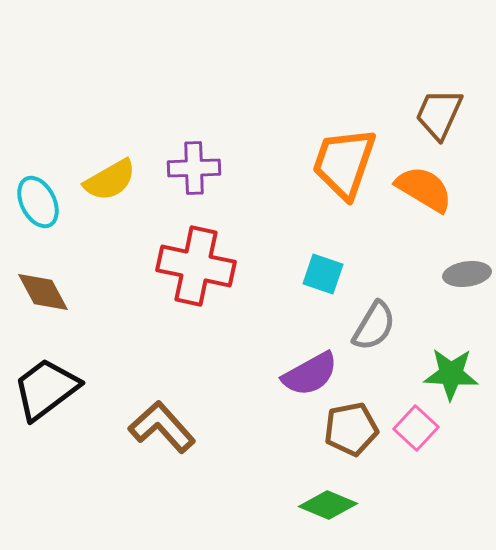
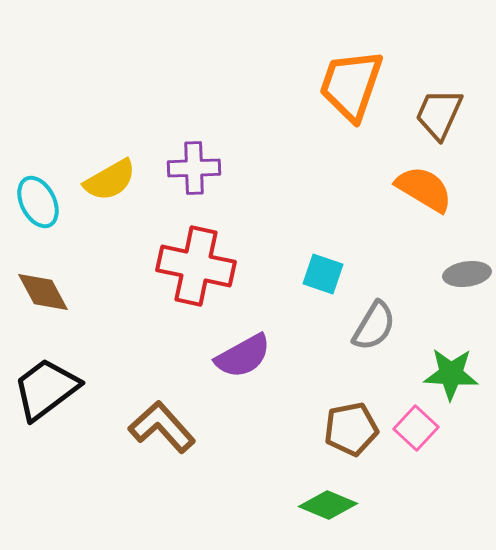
orange trapezoid: moved 7 px right, 78 px up
purple semicircle: moved 67 px left, 18 px up
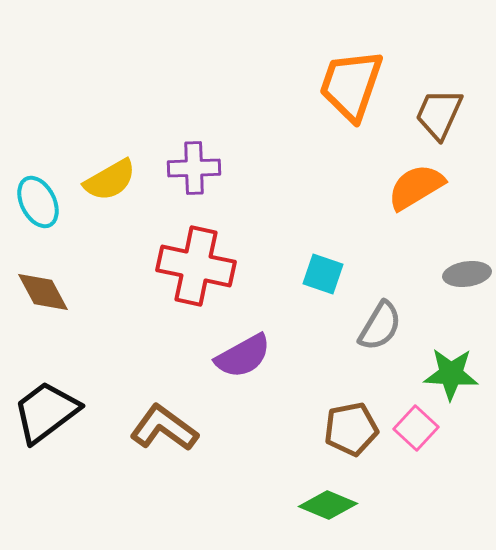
orange semicircle: moved 8 px left, 2 px up; rotated 62 degrees counterclockwise
gray semicircle: moved 6 px right
black trapezoid: moved 23 px down
brown L-shape: moved 2 px right, 1 px down; rotated 12 degrees counterclockwise
